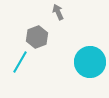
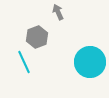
cyan line: moved 4 px right; rotated 55 degrees counterclockwise
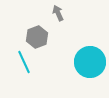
gray arrow: moved 1 px down
